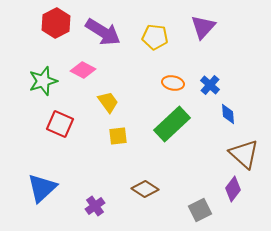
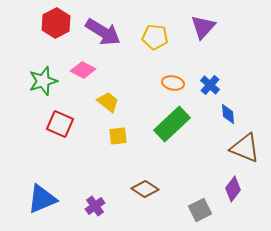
yellow trapezoid: rotated 15 degrees counterclockwise
brown triangle: moved 1 px right, 6 px up; rotated 20 degrees counterclockwise
blue triangle: moved 11 px down; rotated 20 degrees clockwise
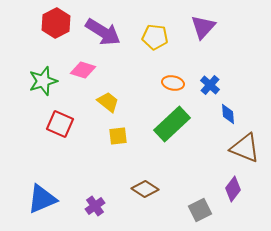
pink diamond: rotated 10 degrees counterclockwise
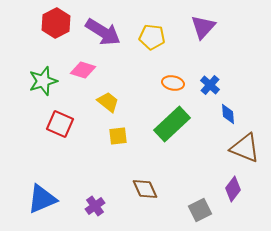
yellow pentagon: moved 3 px left
brown diamond: rotated 32 degrees clockwise
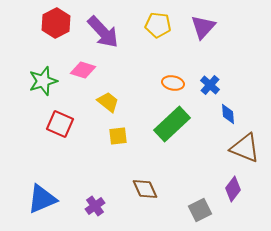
purple arrow: rotated 15 degrees clockwise
yellow pentagon: moved 6 px right, 12 px up
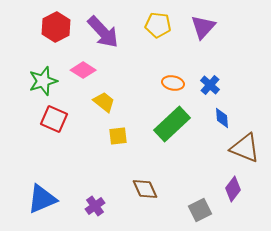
red hexagon: moved 4 px down
pink diamond: rotated 15 degrees clockwise
yellow trapezoid: moved 4 px left
blue diamond: moved 6 px left, 4 px down
red square: moved 6 px left, 5 px up
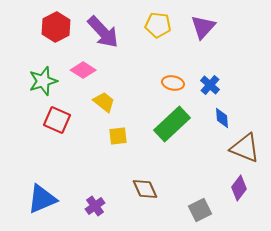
red square: moved 3 px right, 1 px down
purple diamond: moved 6 px right, 1 px up
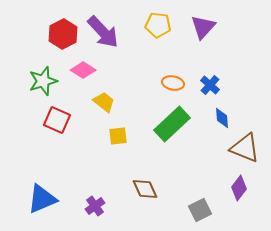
red hexagon: moved 7 px right, 7 px down
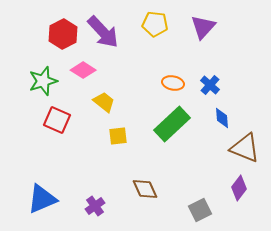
yellow pentagon: moved 3 px left, 1 px up
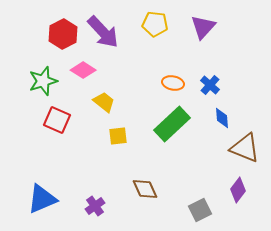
purple diamond: moved 1 px left, 2 px down
